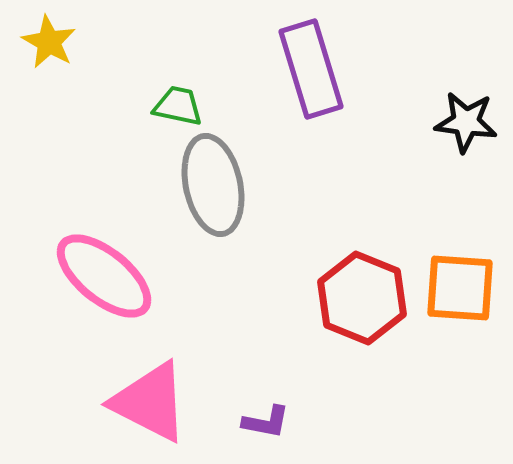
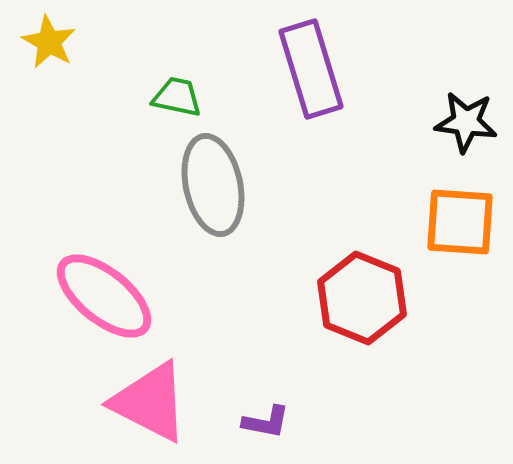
green trapezoid: moved 1 px left, 9 px up
pink ellipse: moved 20 px down
orange square: moved 66 px up
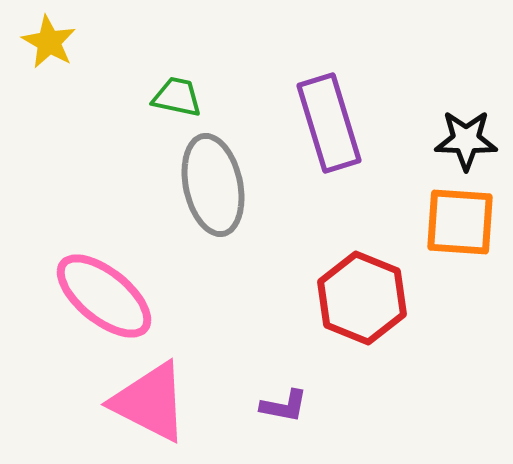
purple rectangle: moved 18 px right, 54 px down
black star: moved 18 px down; rotated 6 degrees counterclockwise
purple L-shape: moved 18 px right, 16 px up
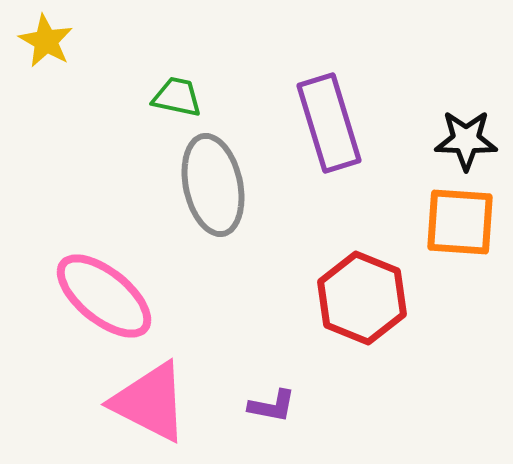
yellow star: moved 3 px left, 1 px up
purple L-shape: moved 12 px left
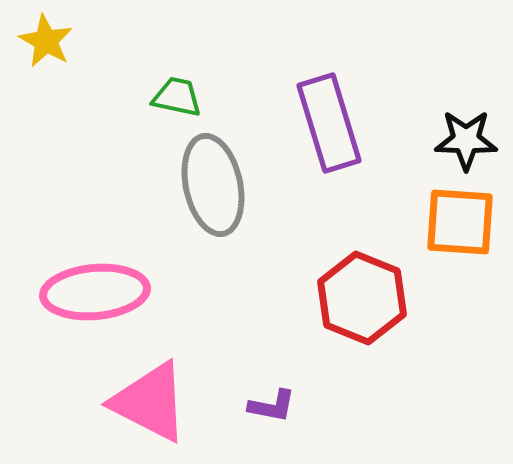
pink ellipse: moved 9 px left, 4 px up; rotated 44 degrees counterclockwise
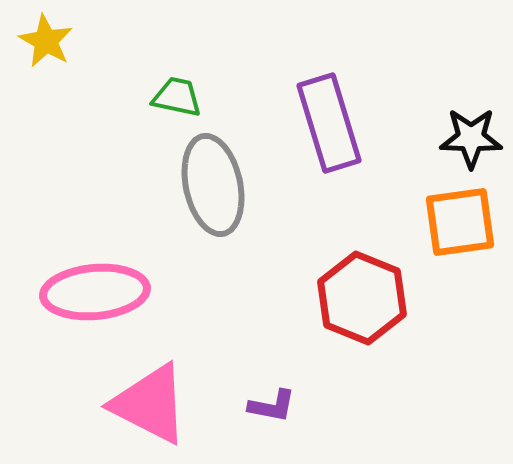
black star: moved 5 px right, 2 px up
orange square: rotated 12 degrees counterclockwise
pink triangle: moved 2 px down
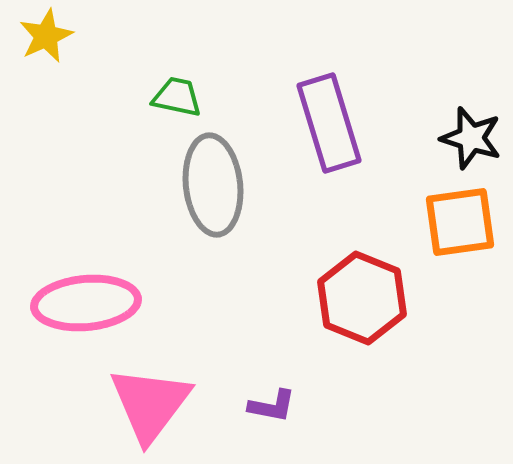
yellow star: moved 5 px up; rotated 18 degrees clockwise
black star: rotated 16 degrees clockwise
gray ellipse: rotated 6 degrees clockwise
pink ellipse: moved 9 px left, 11 px down
pink triangle: rotated 40 degrees clockwise
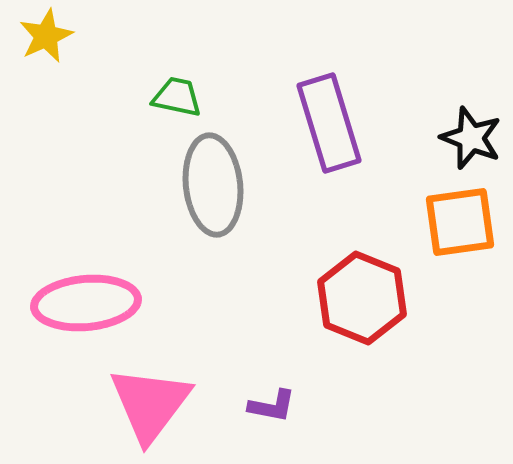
black star: rotated 4 degrees clockwise
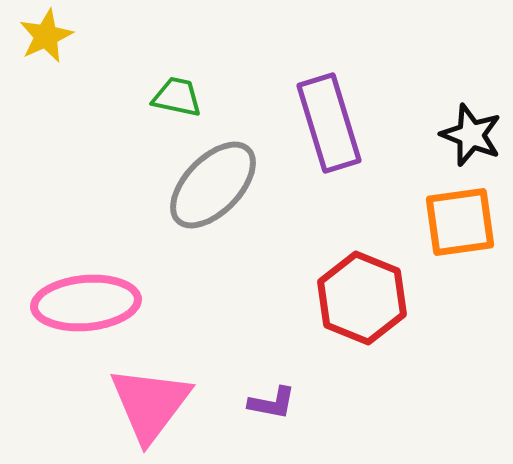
black star: moved 3 px up
gray ellipse: rotated 50 degrees clockwise
purple L-shape: moved 3 px up
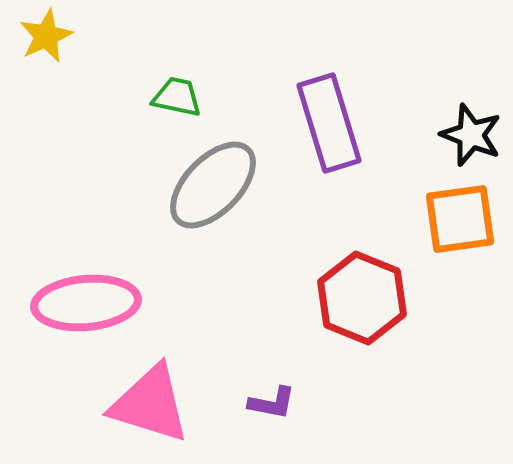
orange square: moved 3 px up
pink triangle: rotated 50 degrees counterclockwise
